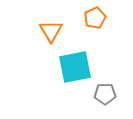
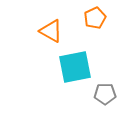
orange triangle: rotated 30 degrees counterclockwise
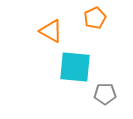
cyan square: rotated 16 degrees clockwise
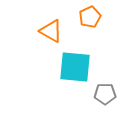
orange pentagon: moved 5 px left, 1 px up
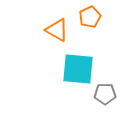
orange triangle: moved 6 px right, 1 px up
cyan square: moved 3 px right, 2 px down
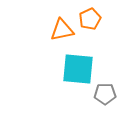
orange pentagon: moved 2 px down
orange triangle: moved 5 px right; rotated 40 degrees counterclockwise
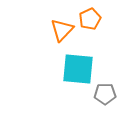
orange triangle: rotated 35 degrees counterclockwise
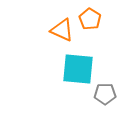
orange pentagon: rotated 15 degrees counterclockwise
orange triangle: rotated 50 degrees counterclockwise
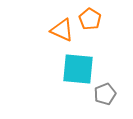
gray pentagon: rotated 20 degrees counterclockwise
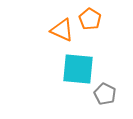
gray pentagon: rotated 25 degrees counterclockwise
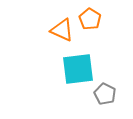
cyan square: rotated 12 degrees counterclockwise
